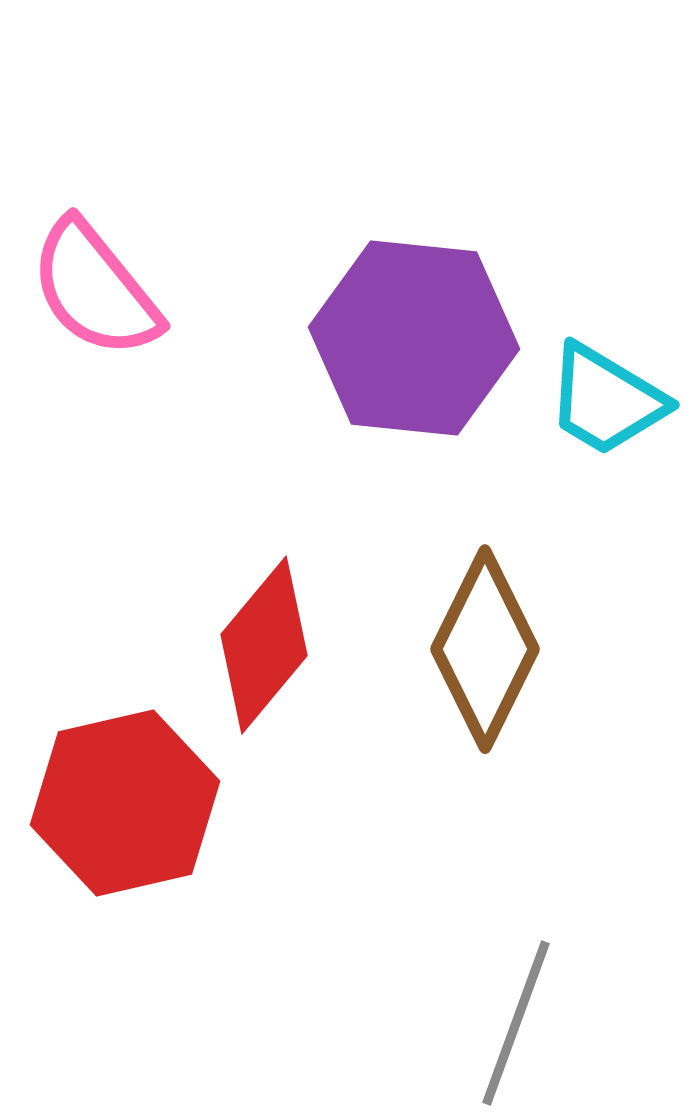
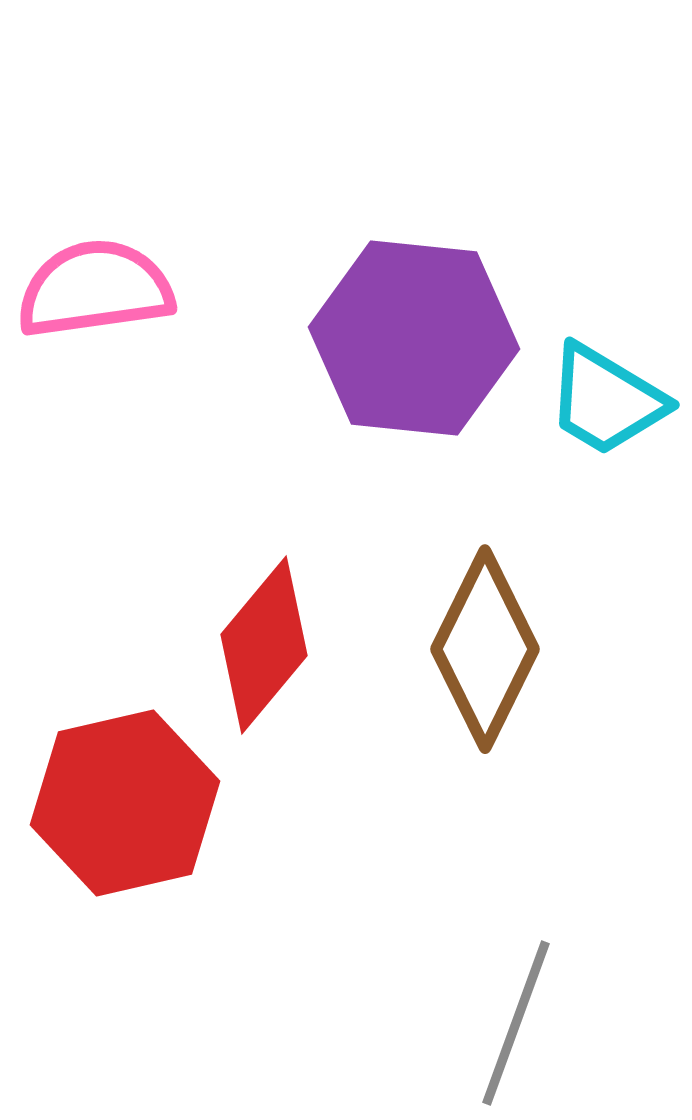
pink semicircle: rotated 121 degrees clockwise
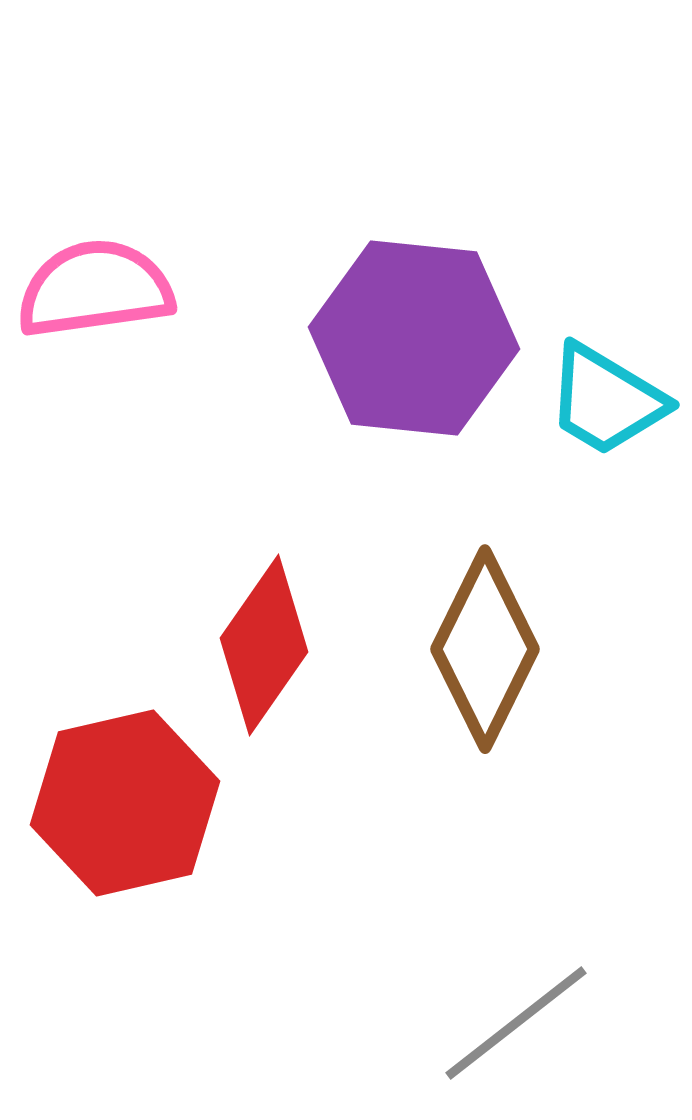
red diamond: rotated 5 degrees counterclockwise
gray line: rotated 32 degrees clockwise
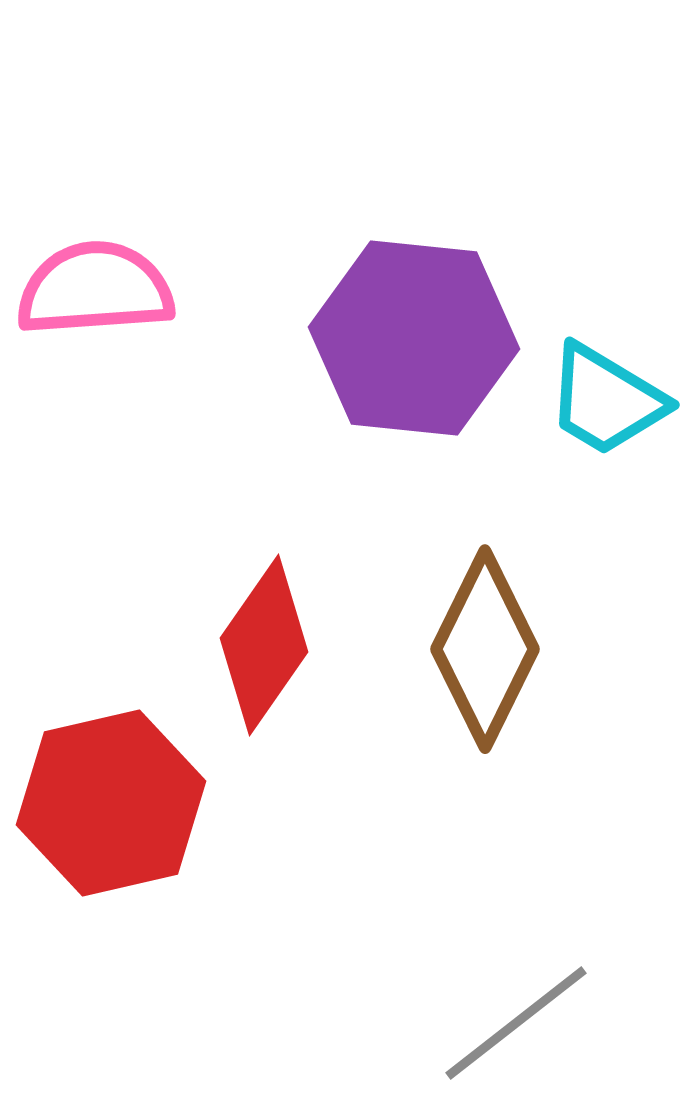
pink semicircle: rotated 4 degrees clockwise
red hexagon: moved 14 px left
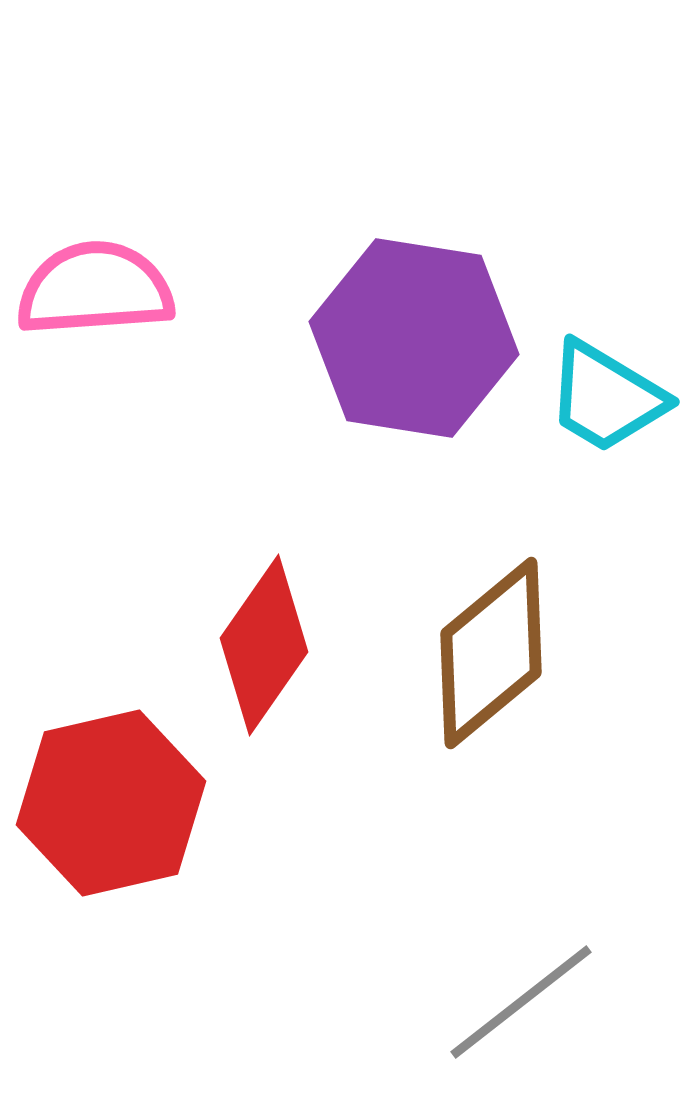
purple hexagon: rotated 3 degrees clockwise
cyan trapezoid: moved 3 px up
brown diamond: moved 6 px right, 4 px down; rotated 24 degrees clockwise
gray line: moved 5 px right, 21 px up
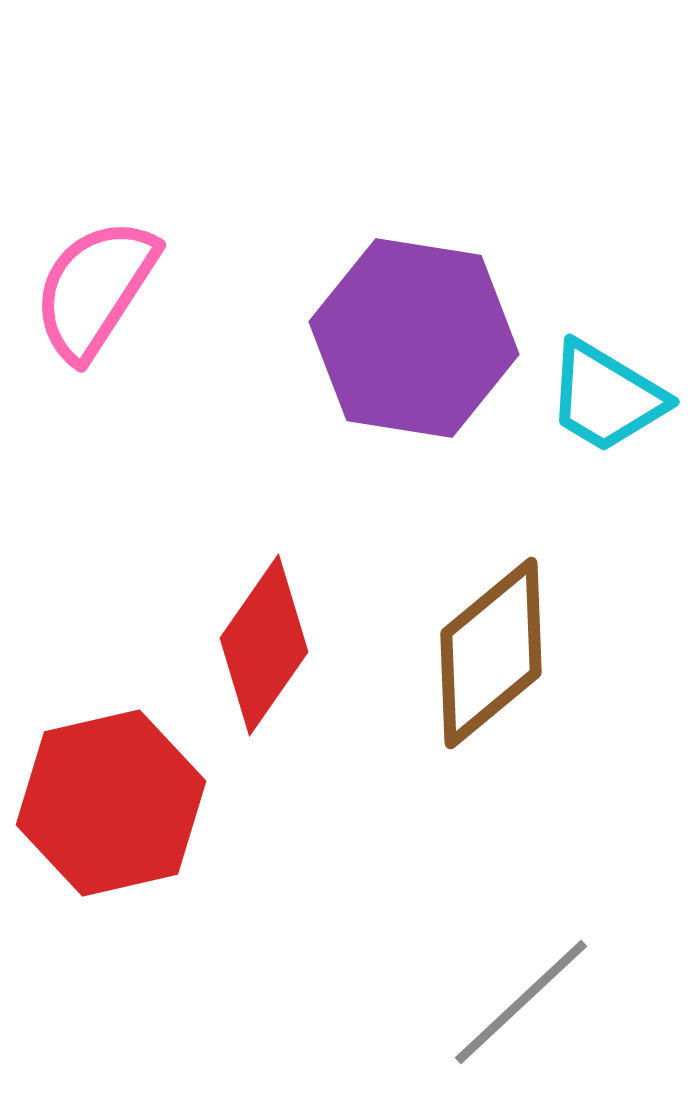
pink semicircle: rotated 53 degrees counterclockwise
gray line: rotated 5 degrees counterclockwise
